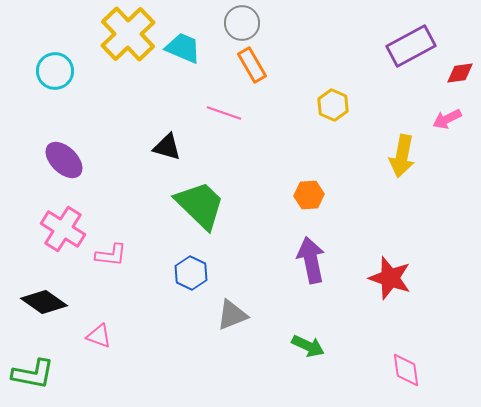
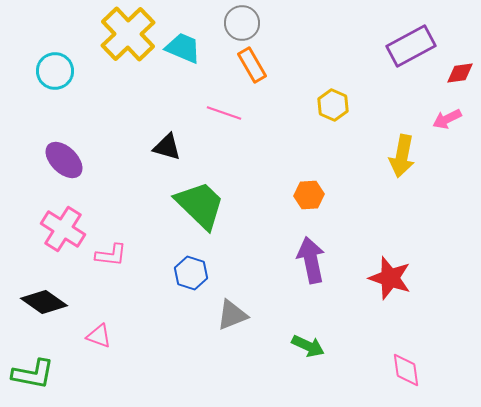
blue hexagon: rotated 8 degrees counterclockwise
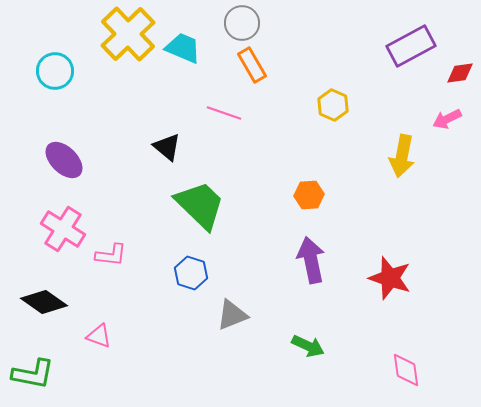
black triangle: rotated 24 degrees clockwise
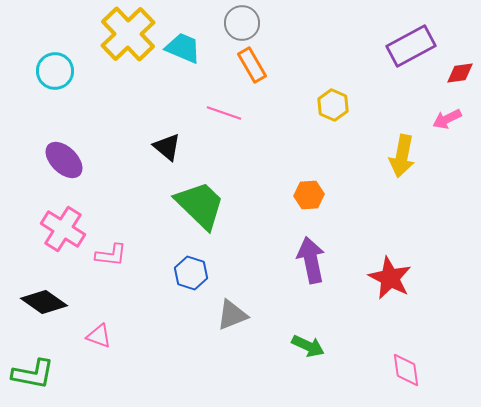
red star: rotated 9 degrees clockwise
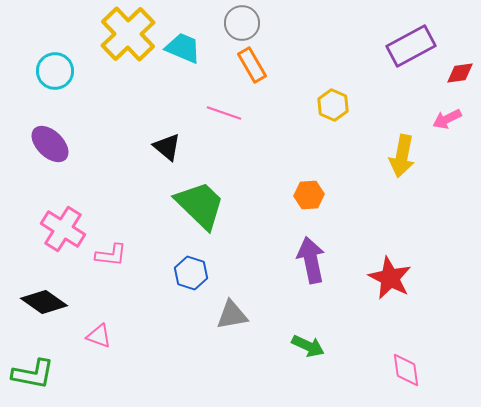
purple ellipse: moved 14 px left, 16 px up
gray triangle: rotated 12 degrees clockwise
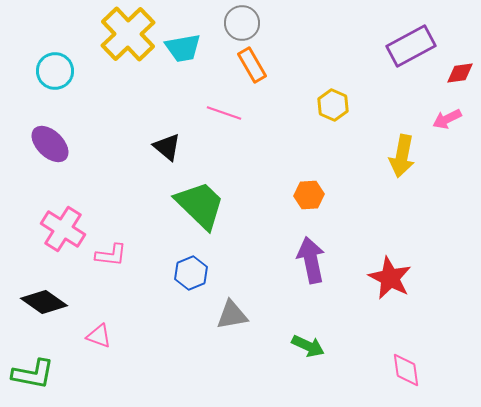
cyan trapezoid: rotated 147 degrees clockwise
blue hexagon: rotated 20 degrees clockwise
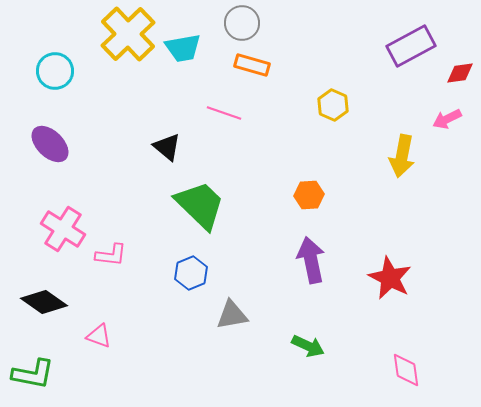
orange rectangle: rotated 44 degrees counterclockwise
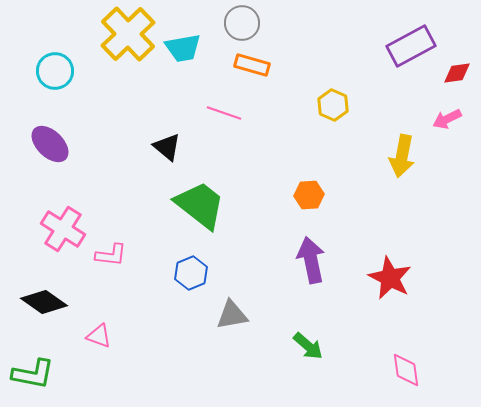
red diamond: moved 3 px left
green trapezoid: rotated 6 degrees counterclockwise
green arrow: rotated 16 degrees clockwise
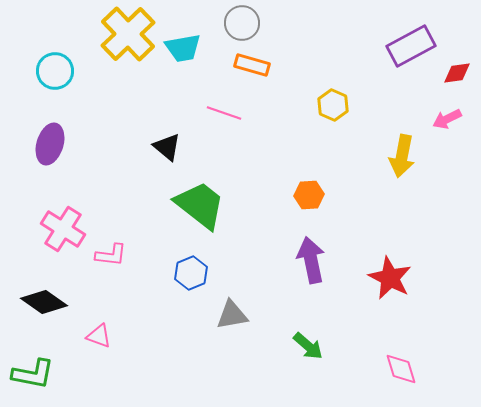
purple ellipse: rotated 63 degrees clockwise
pink diamond: moved 5 px left, 1 px up; rotated 9 degrees counterclockwise
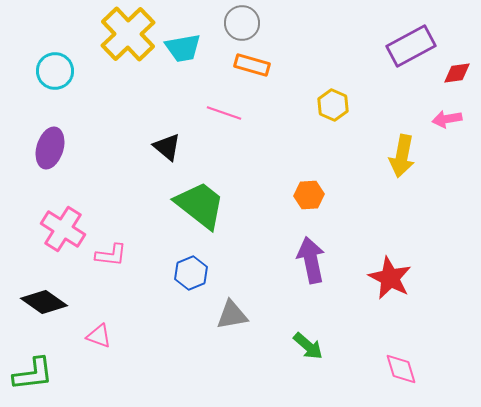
pink arrow: rotated 16 degrees clockwise
purple ellipse: moved 4 px down
green L-shape: rotated 18 degrees counterclockwise
